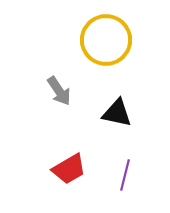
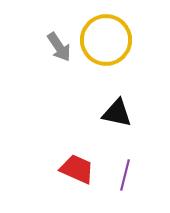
gray arrow: moved 44 px up
red trapezoid: moved 8 px right; rotated 126 degrees counterclockwise
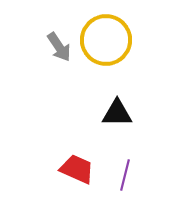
black triangle: rotated 12 degrees counterclockwise
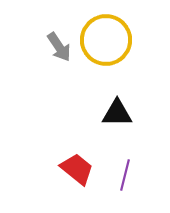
red trapezoid: rotated 15 degrees clockwise
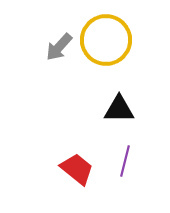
gray arrow: rotated 76 degrees clockwise
black triangle: moved 2 px right, 4 px up
purple line: moved 14 px up
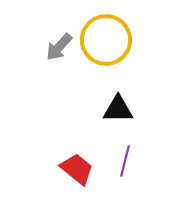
black triangle: moved 1 px left
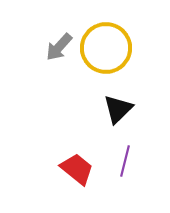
yellow circle: moved 8 px down
black triangle: rotated 44 degrees counterclockwise
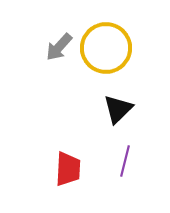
red trapezoid: moved 9 px left; rotated 54 degrees clockwise
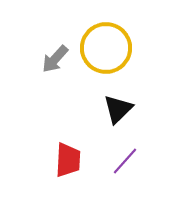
gray arrow: moved 4 px left, 12 px down
purple line: rotated 28 degrees clockwise
red trapezoid: moved 9 px up
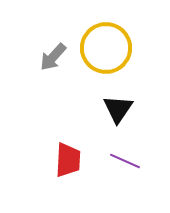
gray arrow: moved 2 px left, 2 px up
black triangle: rotated 12 degrees counterclockwise
purple line: rotated 72 degrees clockwise
